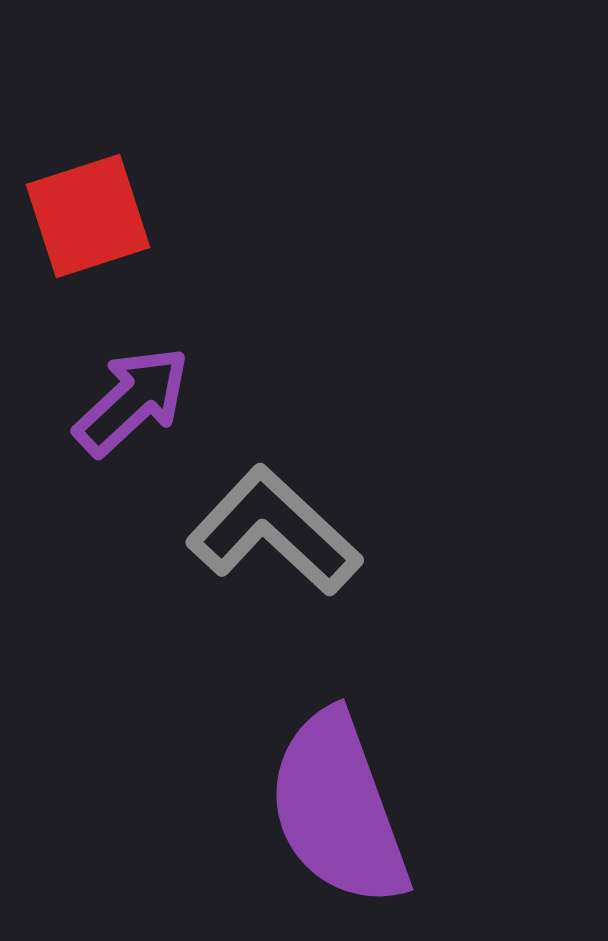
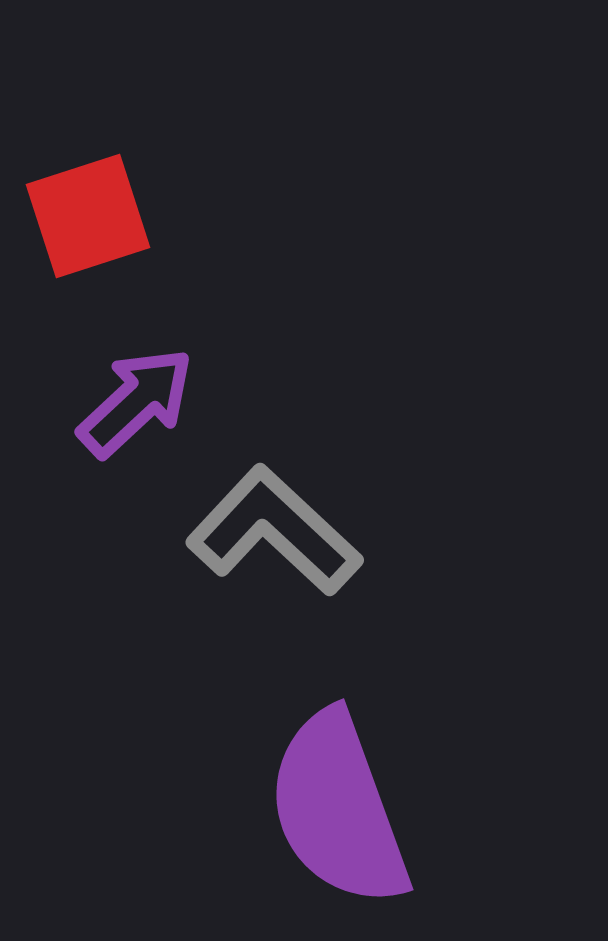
purple arrow: moved 4 px right, 1 px down
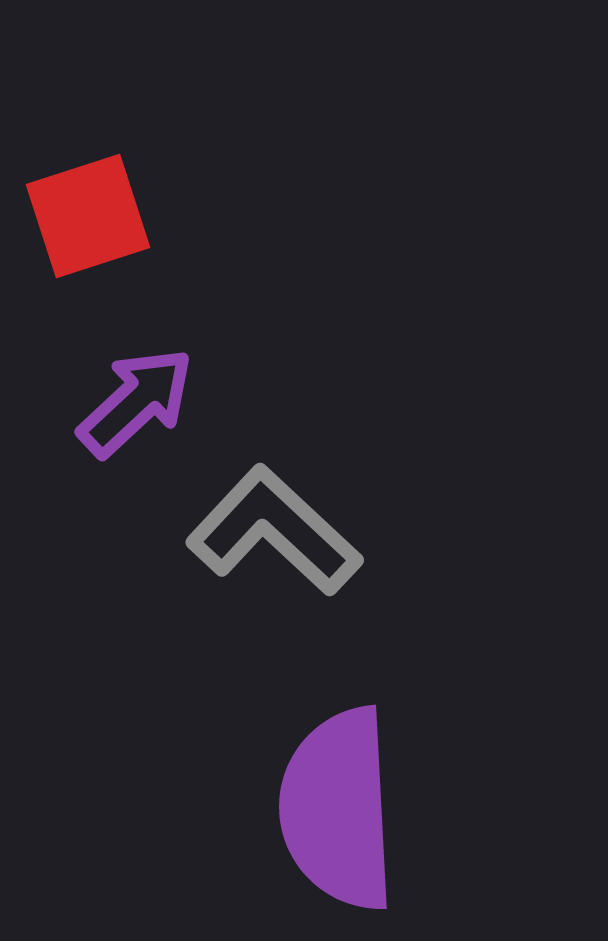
purple semicircle: rotated 17 degrees clockwise
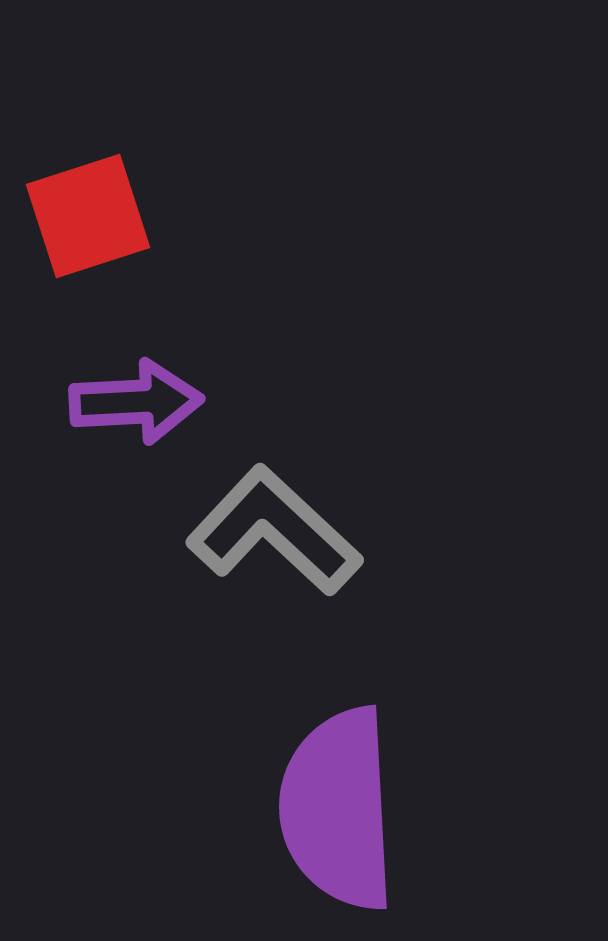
purple arrow: rotated 40 degrees clockwise
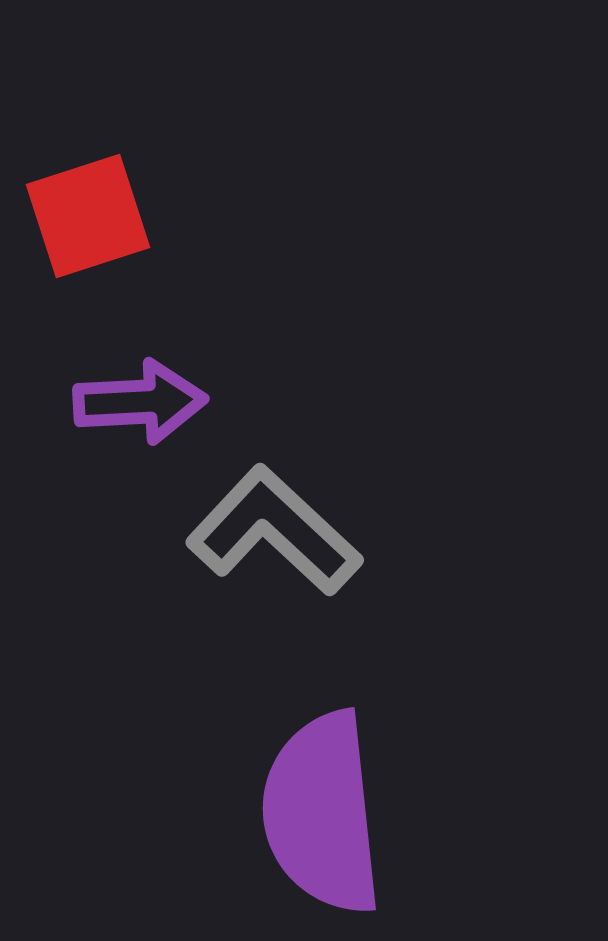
purple arrow: moved 4 px right
purple semicircle: moved 16 px left, 4 px down; rotated 3 degrees counterclockwise
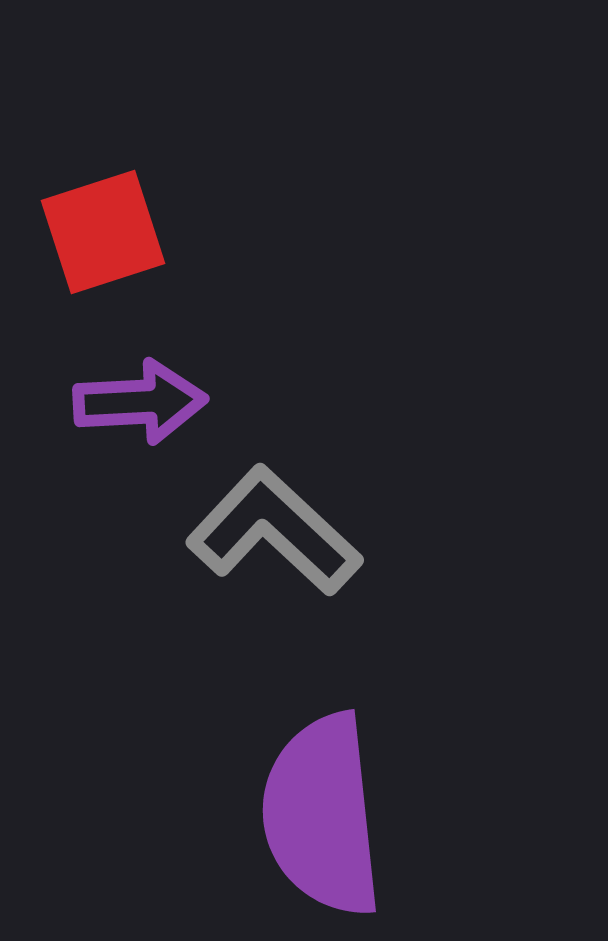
red square: moved 15 px right, 16 px down
purple semicircle: moved 2 px down
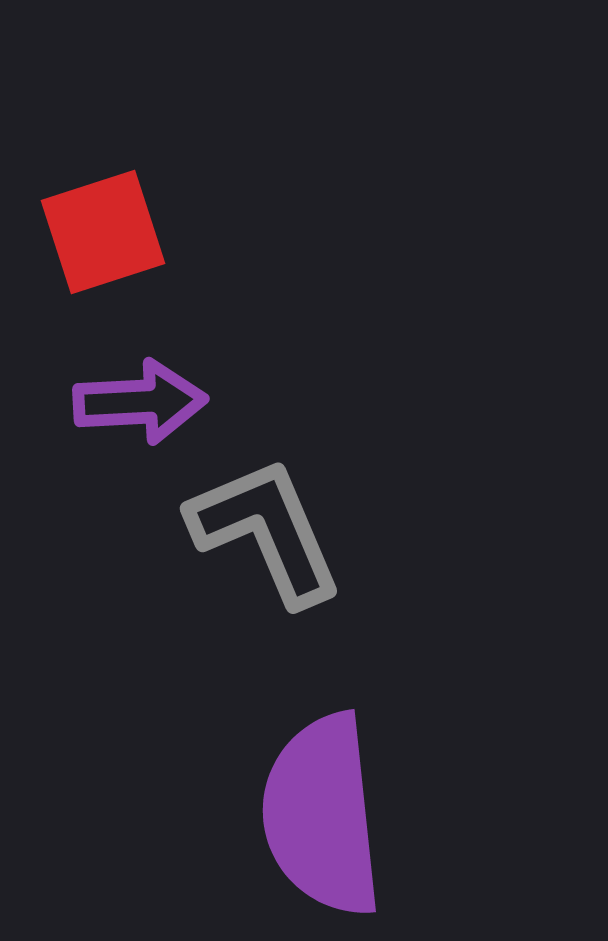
gray L-shape: moved 8 px left; rotated 24 degrees clockwise
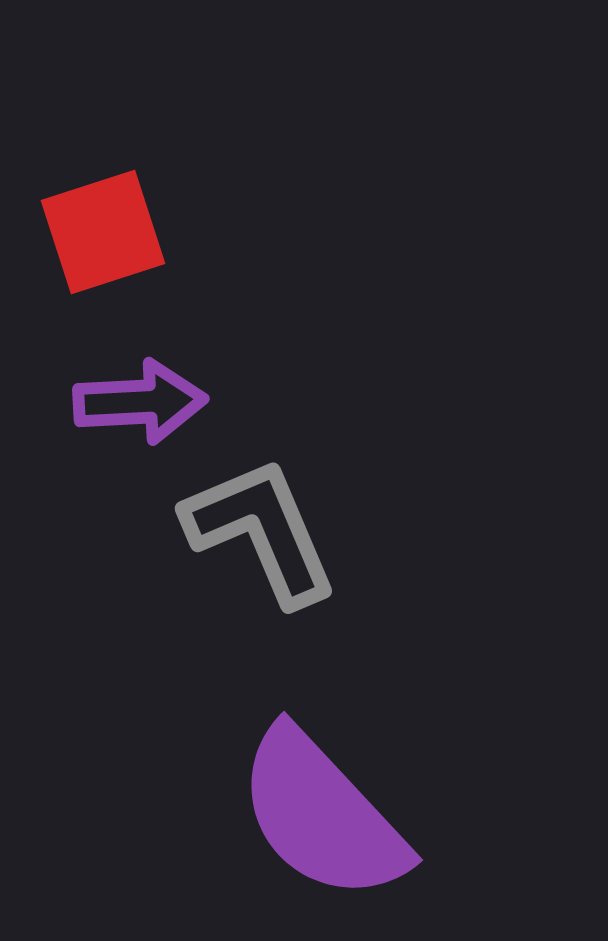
gray L-shape: moved 5 px left
purple semicircle: rotated 37 degrees counterclockwise
